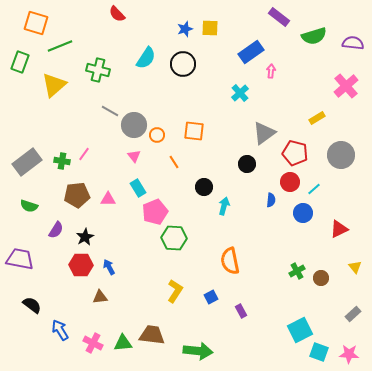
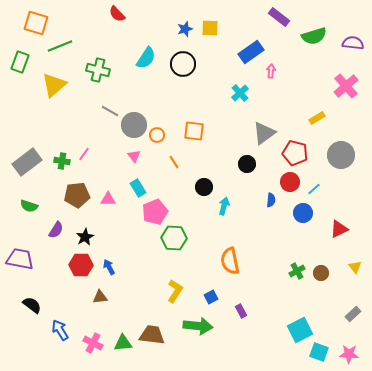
brown circle at (321, 278): moved 5 px up
green arrow at (198, 351): moved 25 px up
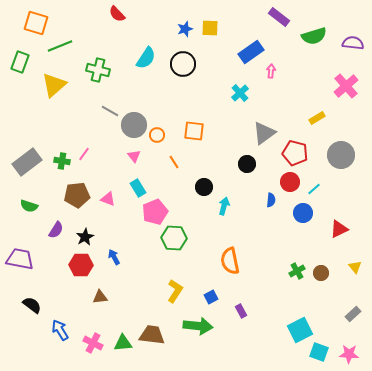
pink triangle at (108, 199): rotated 21 degrees clockwise
blue arrow at (109, 267): moved 5 px right, 10 px up
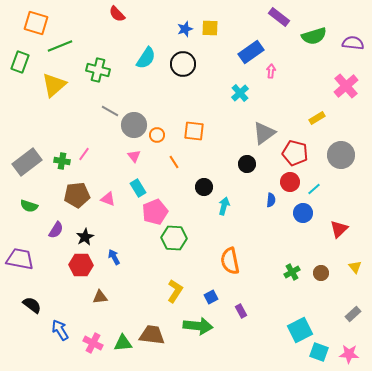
red triangle at (339, 229): rotated 18 degrees counterclockwise
green cross at (297, 271): moved 5 px left, 1 px down
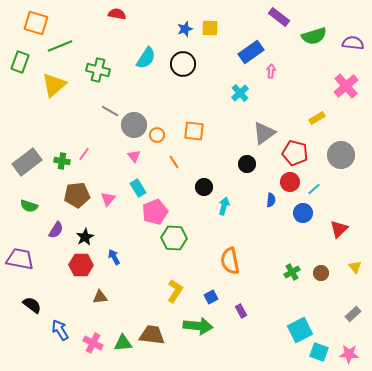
red semicircle at (117, 14): rotated 144 degrees clockwise
pink triangle at (108, 199): rotated 49 degrees clockwise
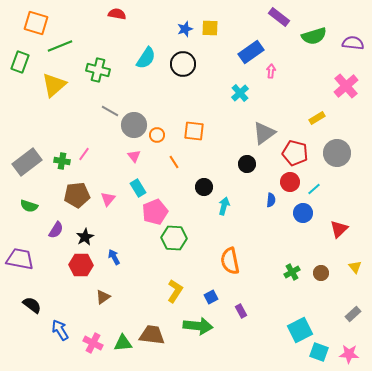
gray circle at (341, 155): moved 4 px left, 2 px up
brown triangle at (100, 297): moved 3 px right; rotated 28 degrees counterclockwise
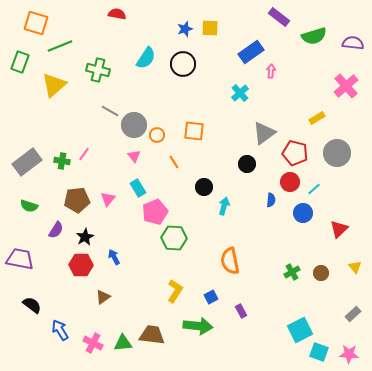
brown pentagon at (77, 195): moved 5 px down
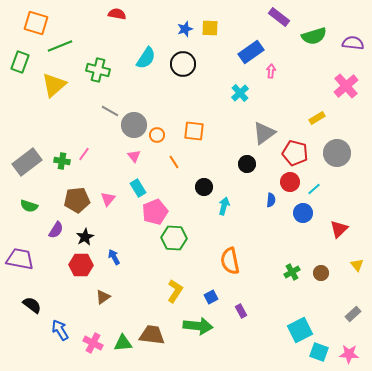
yellow triangle at (355, 267): moved 2 px right, 2 px up
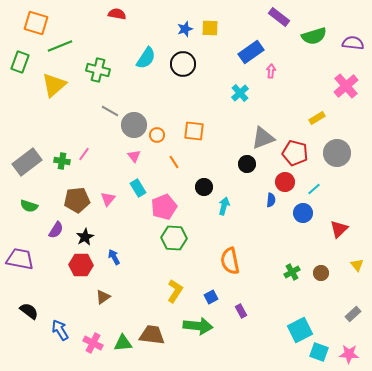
gray triangle at (264, 133): moved 1 px left, 5 px down; rotated 15 degrees clockwise
red circle at (290, 182): moved 5 px left
pink pentagon at (155, 212): moved 9 px right, 5 px up
black semicircle at (32, 305): moved 3 px left, 6 px down
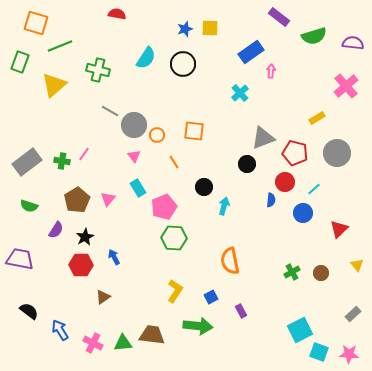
brown pentagon at (77, 200): rotated 25 degrees counterclockwise
